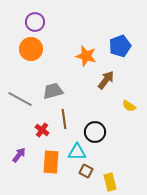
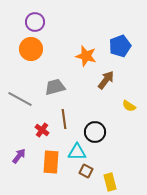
gray trapezoid: moved 2 px right, 4 px up
purple arrow: moved 1 px down
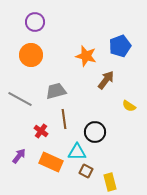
orange circle: moved 6 px down
gray trapezoid: moved 1 px right, 4 px down
red cross: moved 1 px left, 1 px down
orange rectangle: rotated 70 degrees counterclockwise
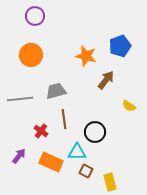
purple circle: moved 6 px up
gray line: rotated 35 degrees counterclockwise
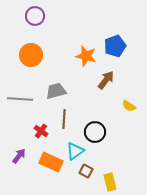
blue pentagon: moved 5 px left
gray line: rotated 10 degrees clockwise
brown line: rotated 12 degrees clockwise
cyan triangle: moved 2 px left, 1 px up; rotated 36 degrees counterclockwise
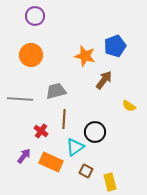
orange star: moved 1 px left
brown arrow: moved 2 px left
cyan triangle: moved 4 px up
purple arrow: moved 5 px right
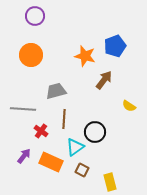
gray line: moved 3 px right, 10 px down
brown square: moved 4 px left, 1 px up
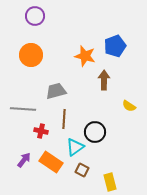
brown arrow: rotated 36 degrees counterclockwise
red cross: rotated 24 degrees counterclockwise
purple arrow: moved 4 px down
orange rectangle: rotated 10 degrees clockwise
